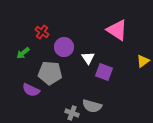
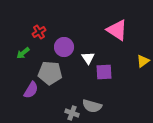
red cross: moved 3 px left; rotated 24 degrees clockwise
purple square: rotated 24 degrees counterclockwise
purple semicircle: rotated 84 degrees counterclockwise
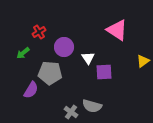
gray cross: moved 1 px left, 1 px up; rotated 16 degrees clockwise
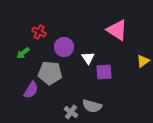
red cross: rotated 32 degrees counterclockwise
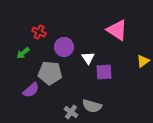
purple semicircle: rotated 18 degrees clockwise
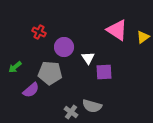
green arrow: moved 8 px left, 14 px down
yellow triangle: moved 24 px up
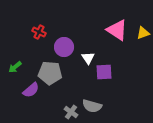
yellow triangle: moved 4 px up; rotated 16 degrees clockwise
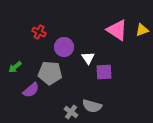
yellow triangle: moved 1 px left, 3 px up
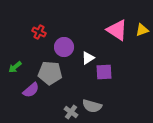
white triangle: rotated 32 degrees clockwise
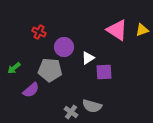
green arrow: moved 1 px left, 1 px down
gray pentagon: moved 3 px up
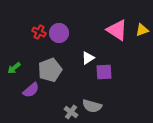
purple circle: moved 5 px left, 14 px up
gray pentagon: rotated 25 degrees counterclockwise
